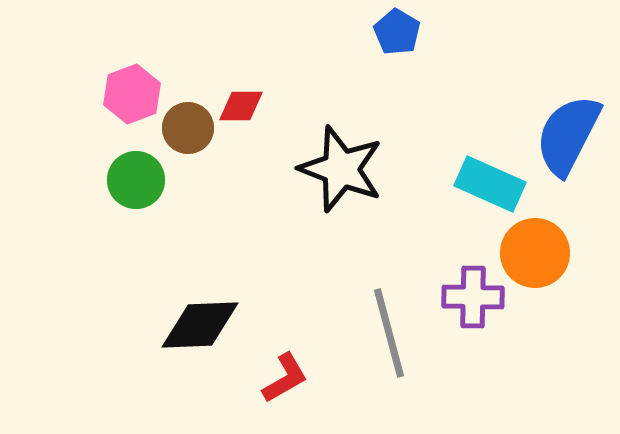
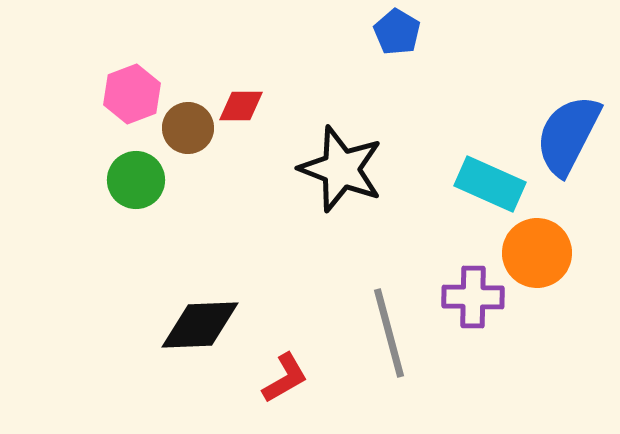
orange circle: moved 2 px right
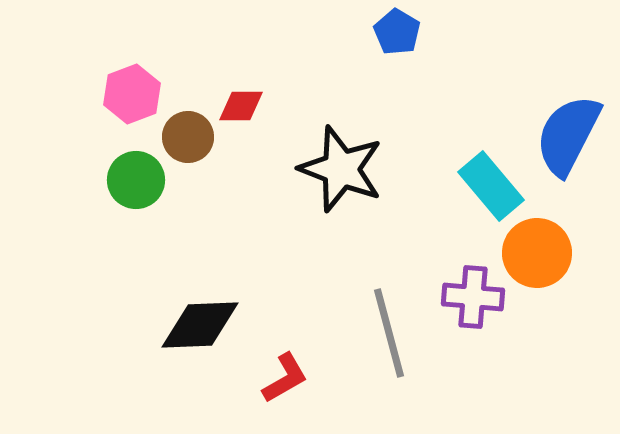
brown circle: moved 9 px down
cyan rectangle: moved 1 px right, 2 px down; rotated 26 degrees clockwise
purple cross: rotated 4 degrees clockwise
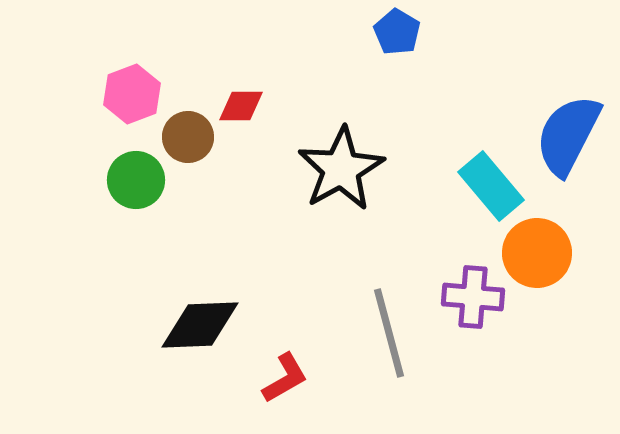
black star: rotated 22 degrees clockwise
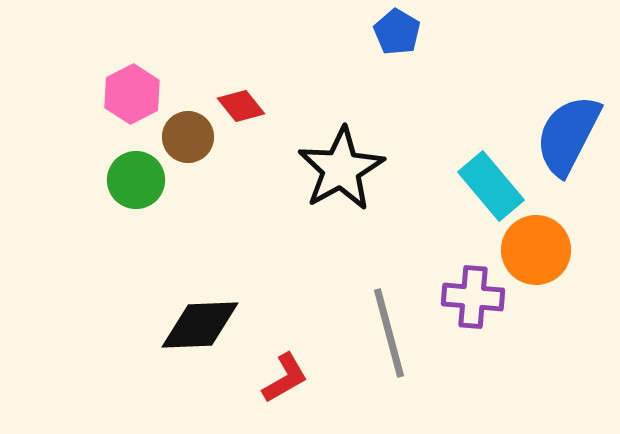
pink hexagon: rotated 6 degrees counterclockwise
red diamond: rotated 51 degrees clockwise
orange circle: moved 1 px left, 3 px up
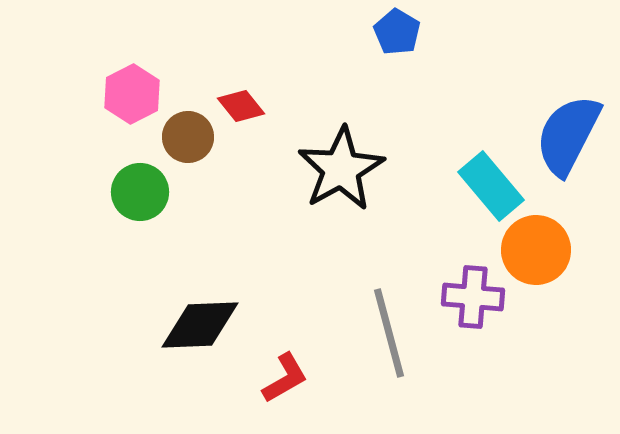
green circle: moved 4 px right, 12 px down
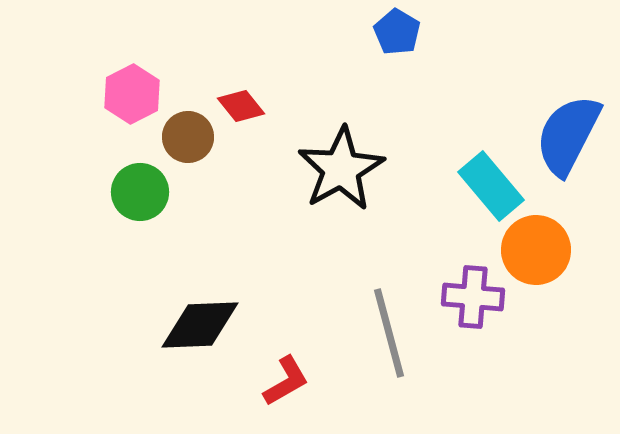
red L-shape: moved 1 px right, 3 px down
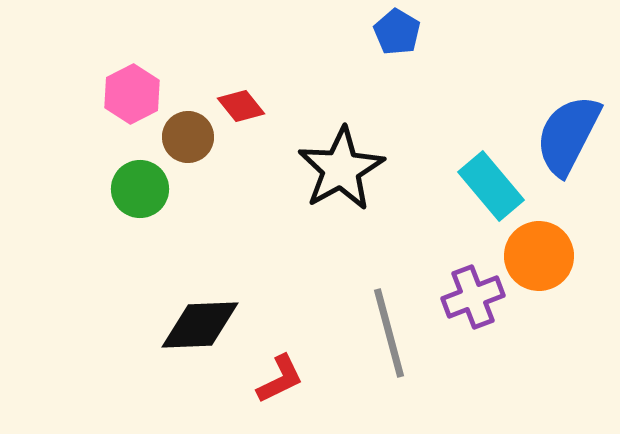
green circle: moved 3 px up
orange circle: moved 3 px right, 6 px down
purple cross: rotated 26 degrees counterclockwise
red L-shape: moved 6 px left, 2 px up; rotated 4 degrees clockwise
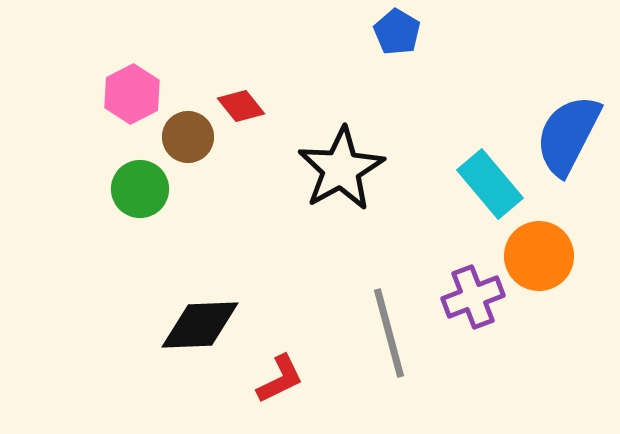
cyan rectangle: moved 1 px left, 2 px up
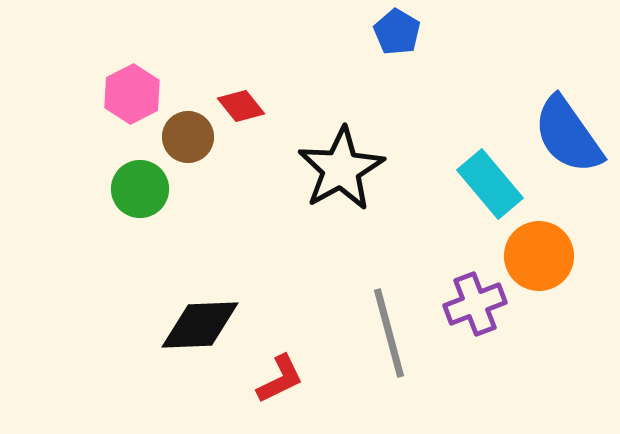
blue semicircle: rotated 62 degrees counterclockwise
purple cross: moved 2 px right, 7 px down
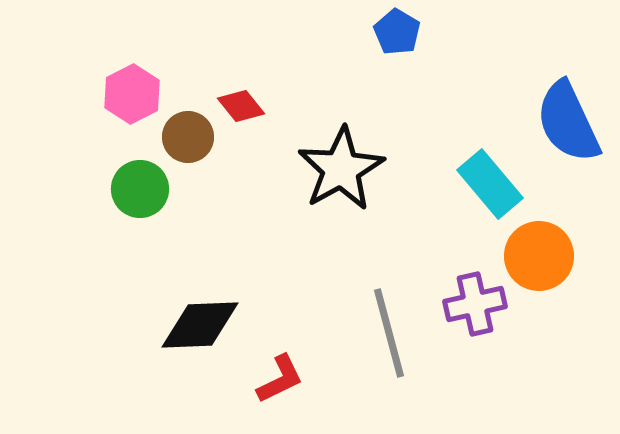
blue semicircle: moved 13 px up; rotated 10 degrees clockwise
purple cross: rotated 8 degrees clockwise
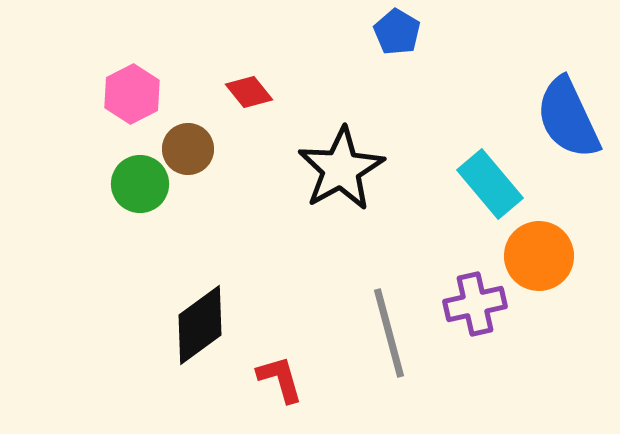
red diamond: moved 8 px right, 14 px up
blue semicircle: moved 4 px up
brown circle: moved 12 px down
green circle: moved 5 px up
black diamond: rotated 34 degrees counterclockwise
red L-shape: rotated 80 degrees counterclockwise
